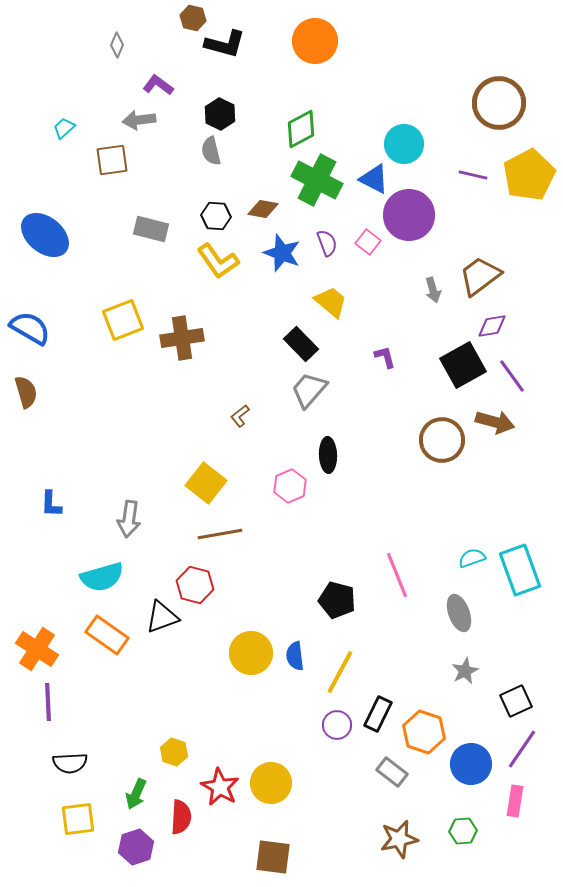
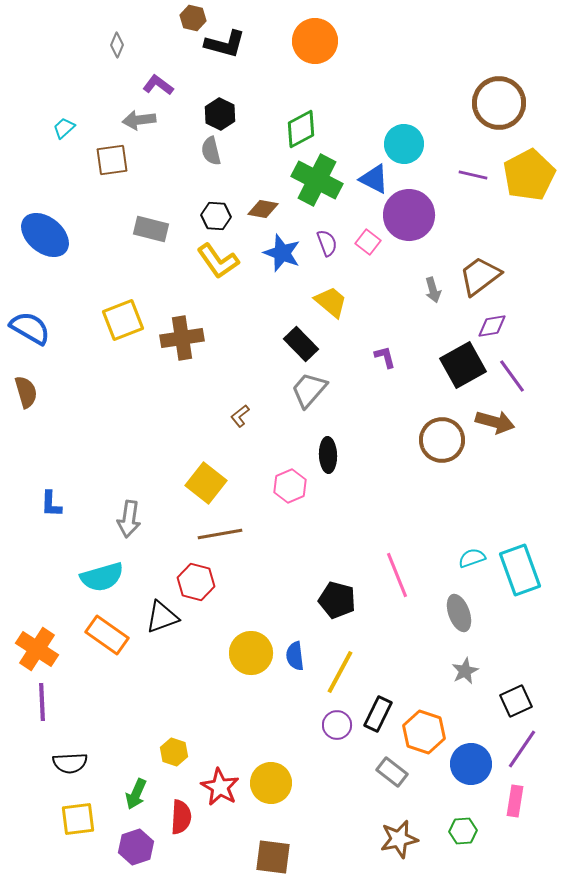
red hexagon at (195, 585): moved 1 px right, 3 px up
purple line at (48, 702): moved 6 px left
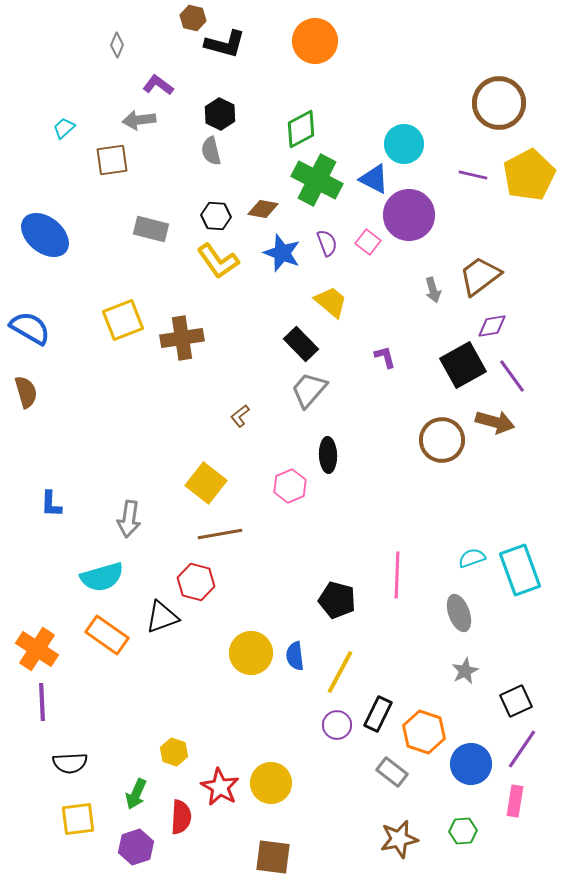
pink line at (397, 575): rotated 24 degrees clockwise
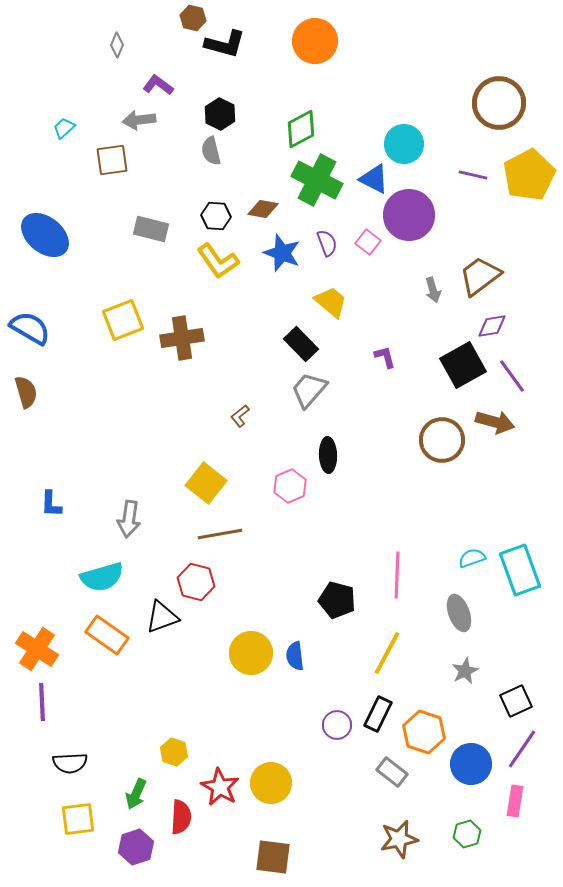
yellow line at (340, 672): moved 47 px right, 19 px up
green hexagon at (463, 831): moved 4 px right, 3 px down; rotated 12 degrees counterclockwise
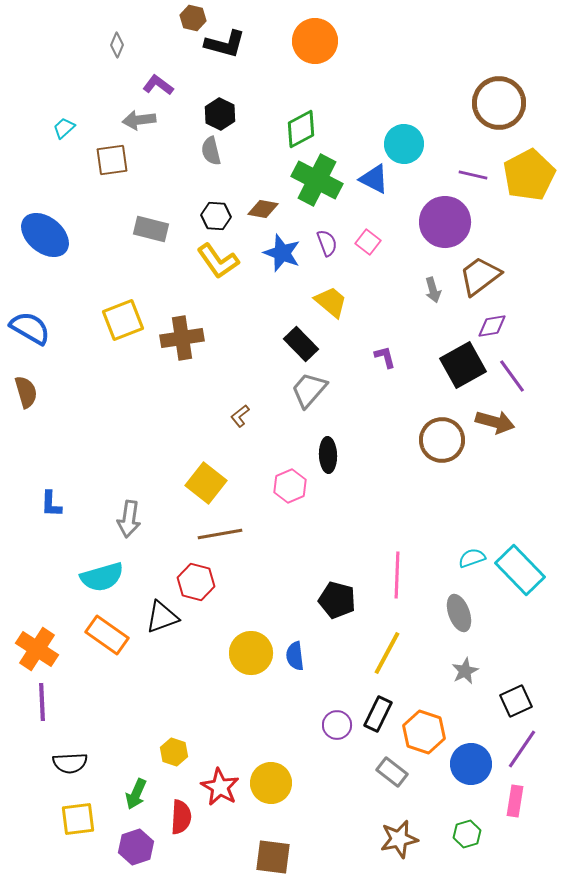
purple circle at (409, 215): moved 36 px right, 7 px down
cyan rectangle at (520, 570): rotated 24 degrees counterclockwise
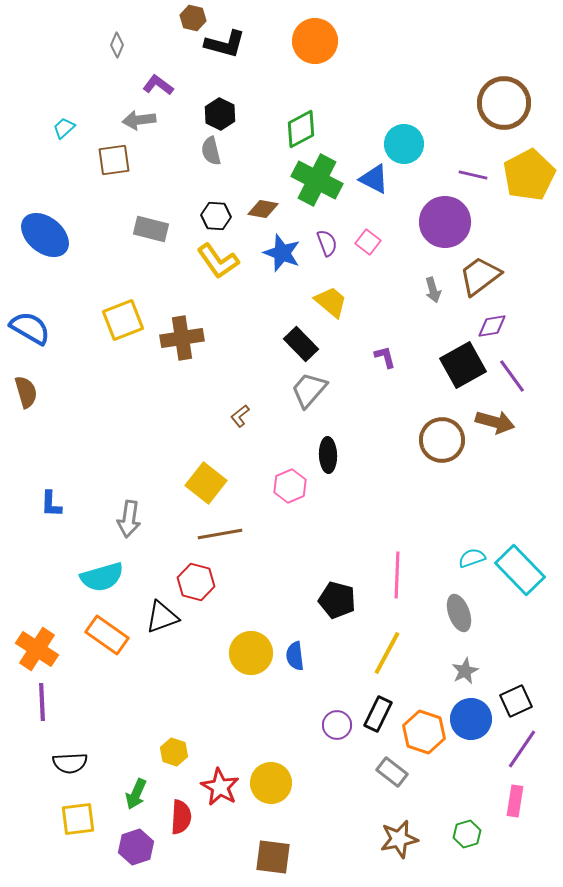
brown circle at (499, 103): moved 5 px right
brown square at (112, 160): moved 2 px right
blue circle at (471, 764): moved 45 px up
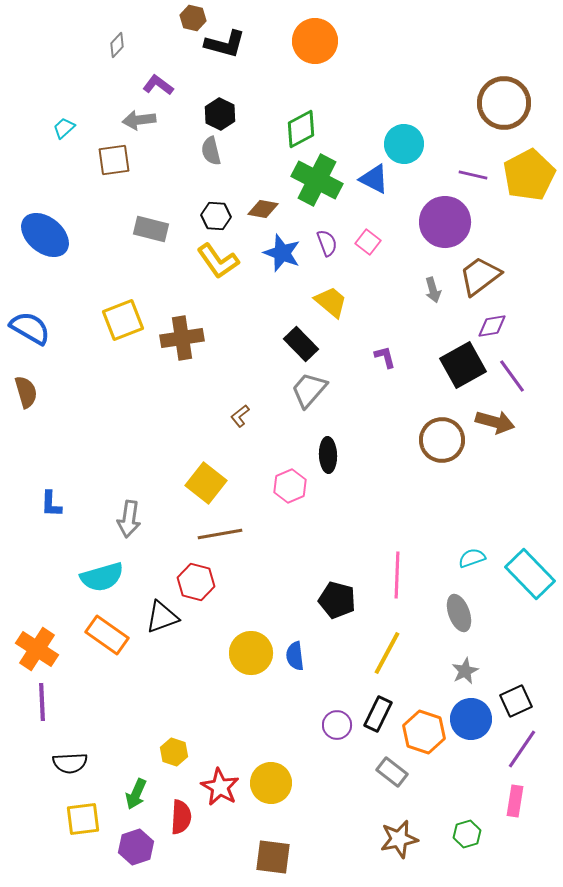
gray diamond at (117, 45): rotated 20 degrees clockwise
cyan rectangle at (520, 570): moved 10 px right, 4 px down
yellow square at (78, 819): moved 5 px right
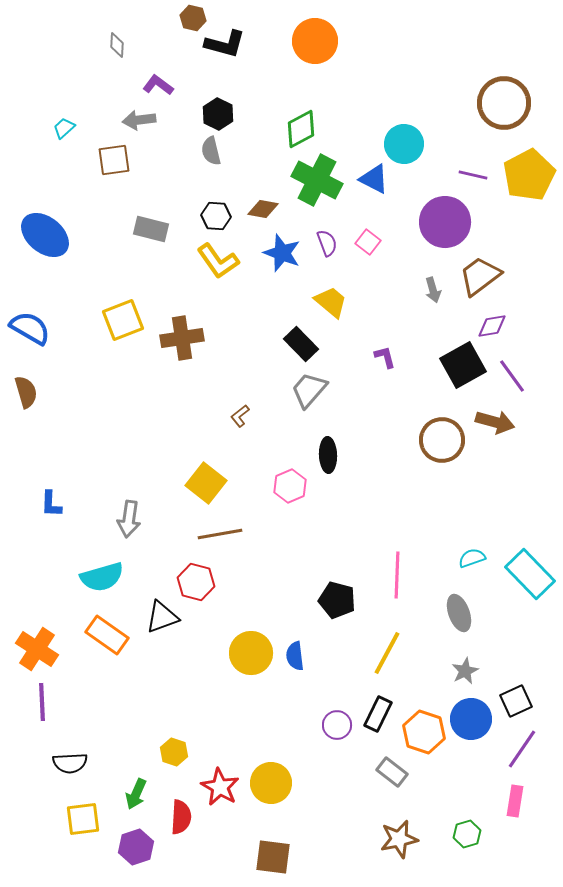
gray diamond at (117, 45): rotated 40 degrees counterclockwise
black hexagon at (220, 114): moved 2 px left
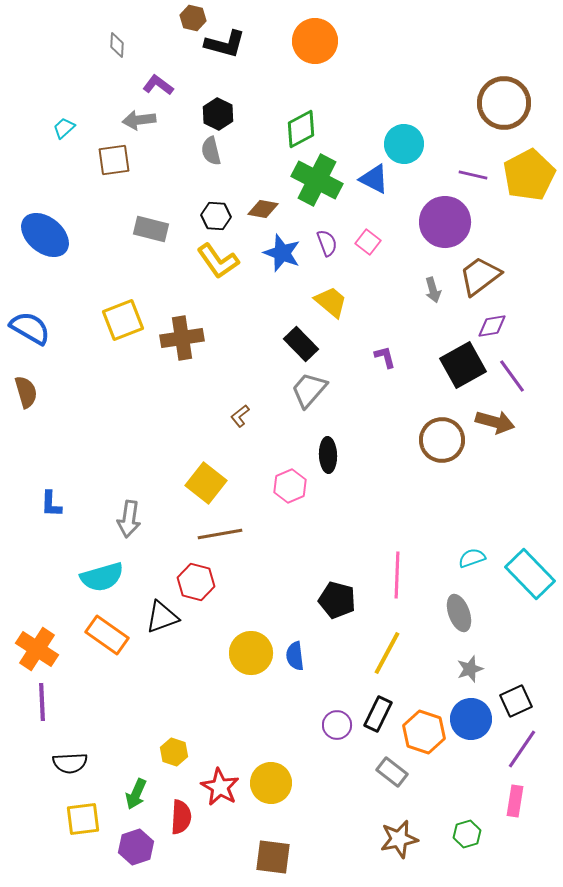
gray star at (465, 671): moved 5 px right, 2 px up; rotated 8 degrees clockwise
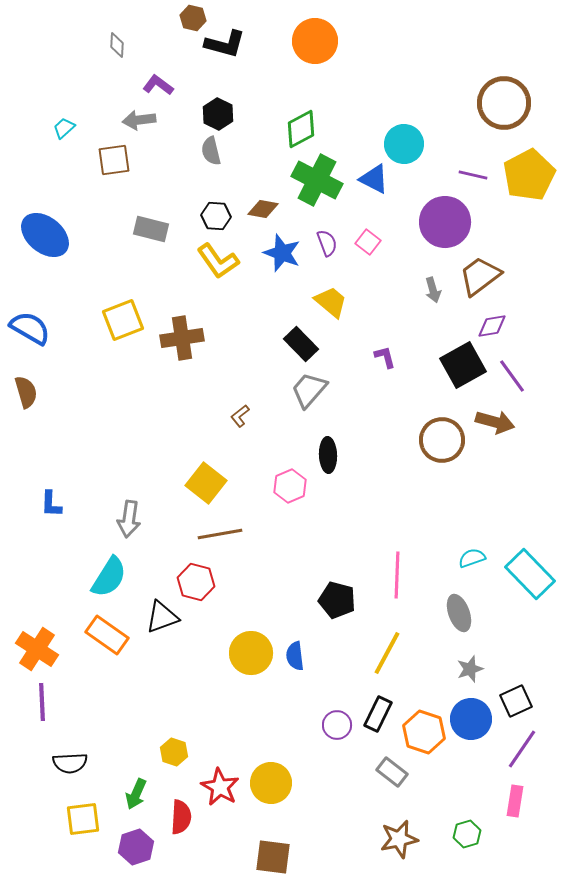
cyan semicircle at (102, 577): moved 7 px right; rotated 42 degrees counterclockwise
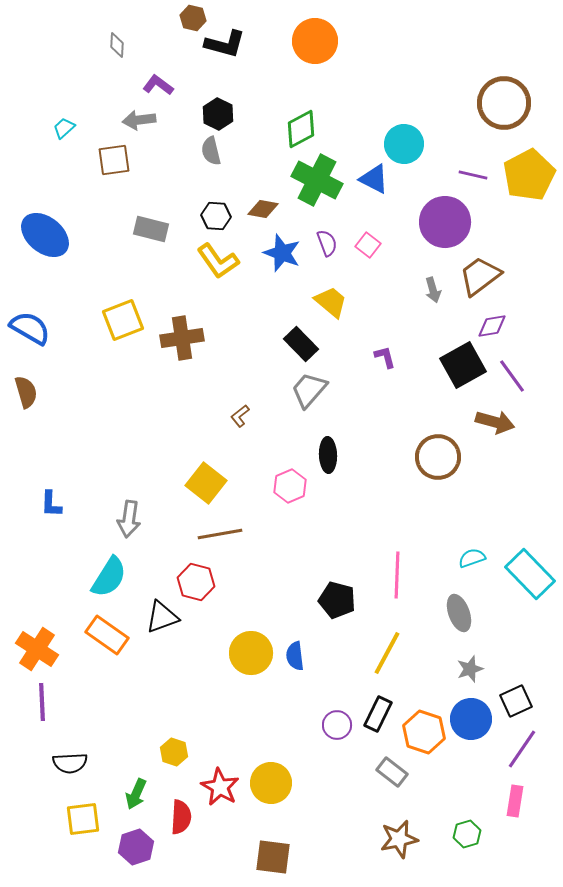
pink square at (368, 242): moved 3 px down
brown circle at (442, 440): moved 4 px left, 17 px down
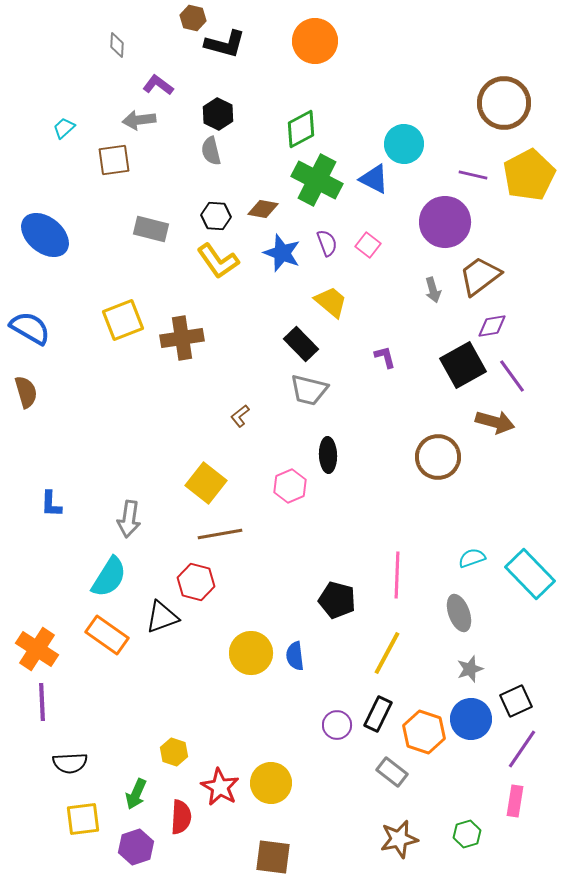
gray trapezoid at (309, 390): rotated 117 degrees counterclockwise
